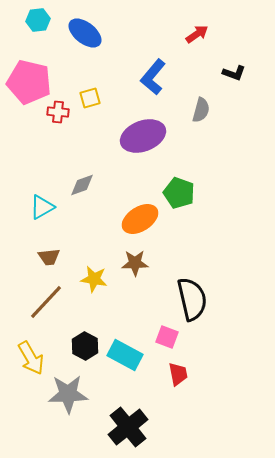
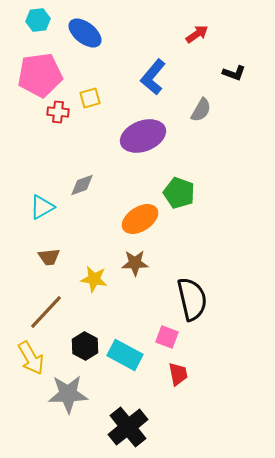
pink pentagon: moved 11 px right, 7 px up; rotated 21 degrees counterclockwise
gray semicircle: rotated 15 degrees clockwise
brown line: moved 10 px down
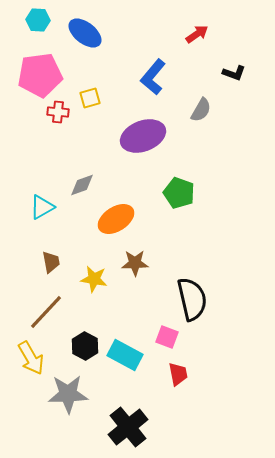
cyan hexagon: rotated 10 degrees clockwise
orange ellipse: moved 24 px left
brown trapezoid: moved 2 px right, 5 px down; rotated 95 degrees counterclockwise
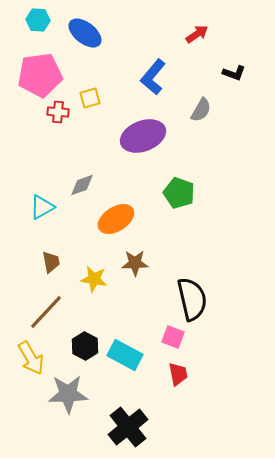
pink square: moved 6 px right
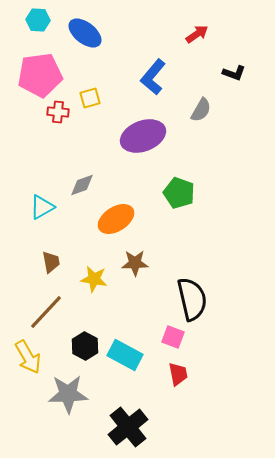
yellow arrow: moved 3 px left, 1 px up
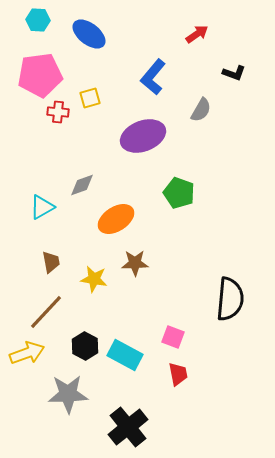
blue ellipse: moved 4 px right, 1 px down
black semicircle: moved 38 px right; rotated 18 degrees clockwise
yellow arrow: moved 1 px left, 4 px up; rotated 80 degrees counterclockwise
